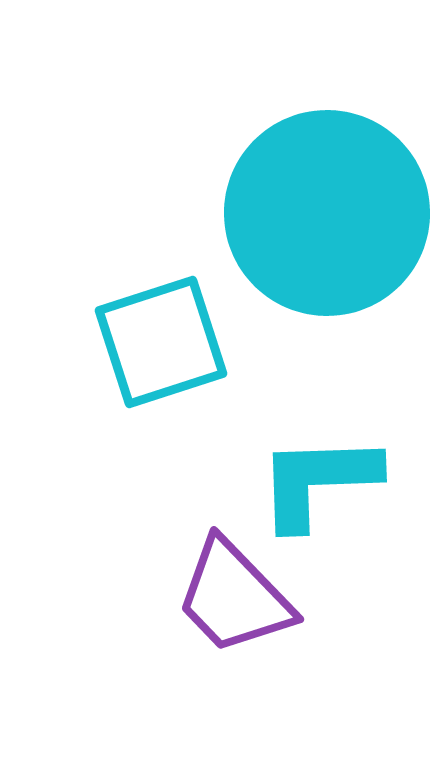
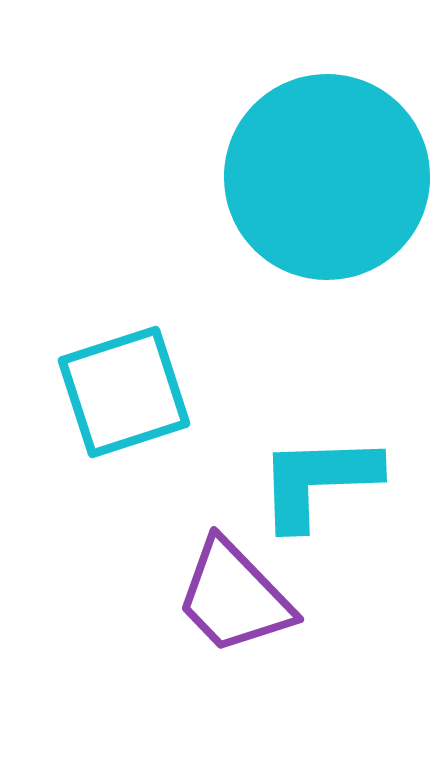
cyan circle: moved 36 px up
cyan square: moved 37 px left, 50 px down
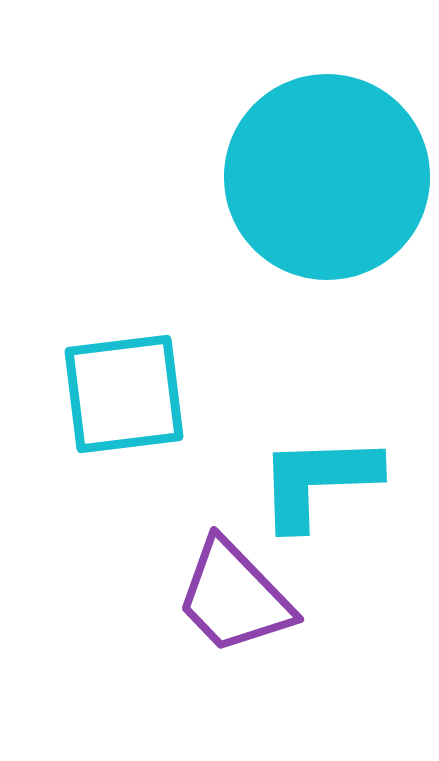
cyan square: moved 2 px down; rotated 11 degrees clockwise
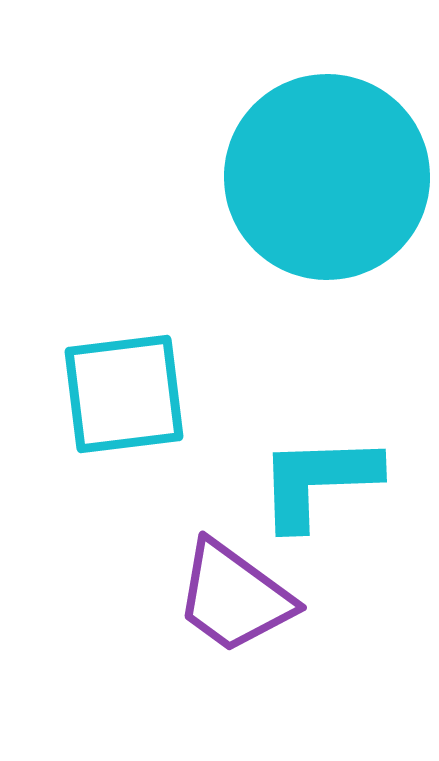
purple trapezoid: rotated 10 degrees counterclockwise
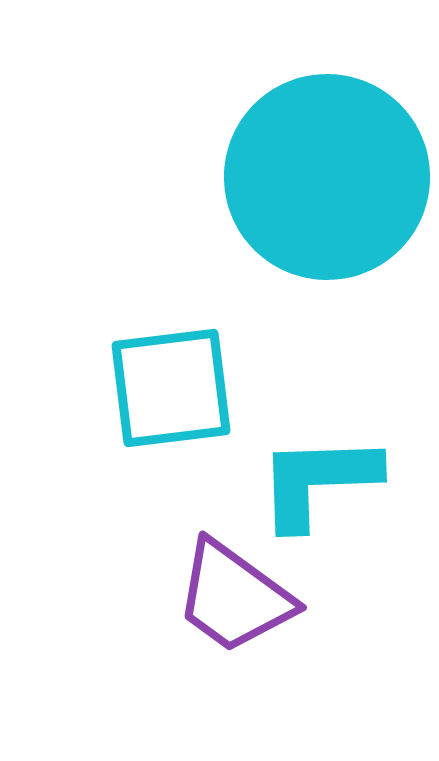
cyan square: moved 47 px right, 6 px up
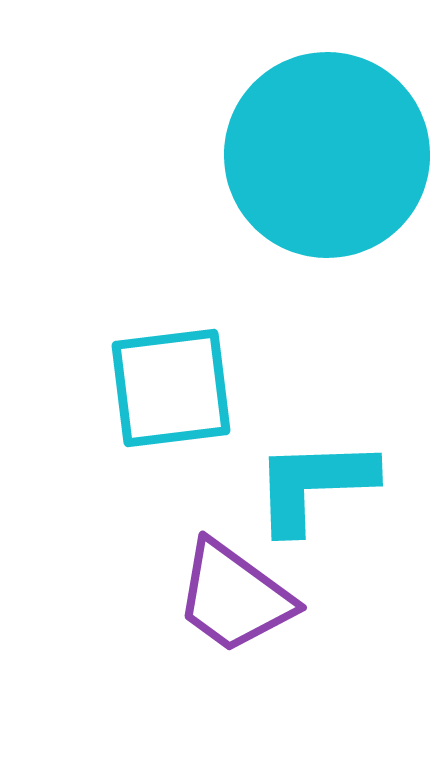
cyan circle: moved 22 px up
cyan L-shape: moved 4 px left, 4 px down
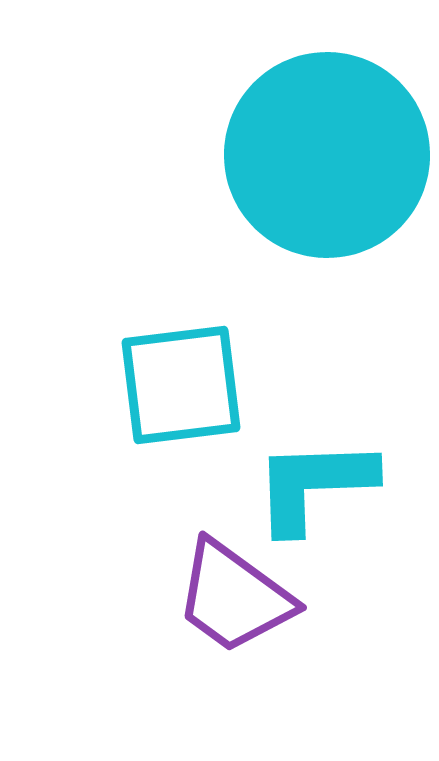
cyan square: moved 10 px right, 3 px up
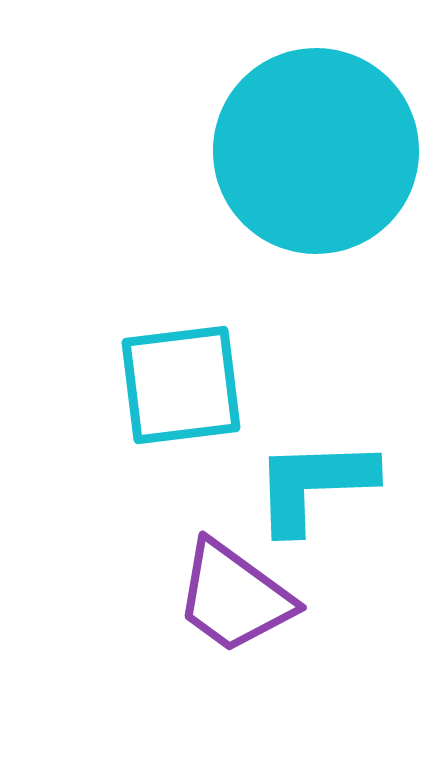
cyan circle: moved 11 px left, 4 px up
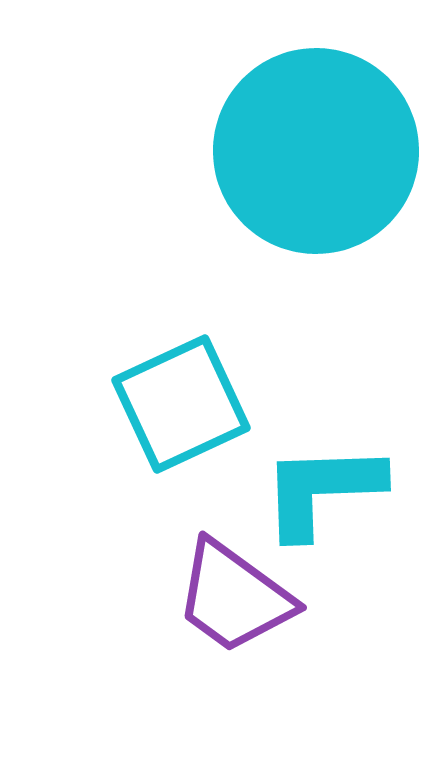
cyan square: moved 19 px down; rotated 18 degrees counterclockwise
cyan L-shape: moved 8 px right, 5 px down
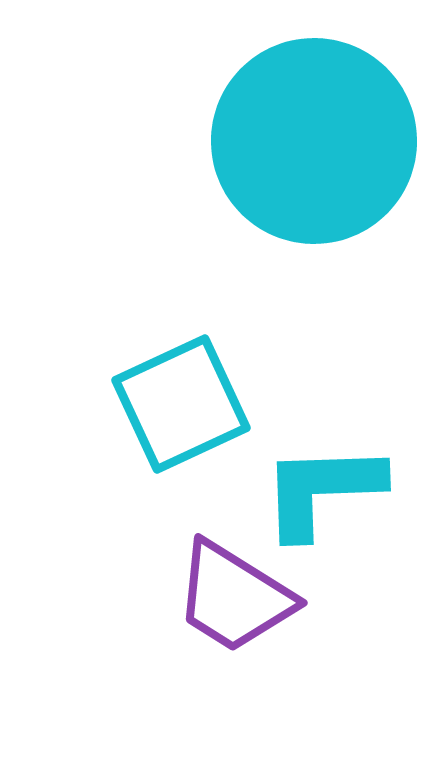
cyan circle: moved 2 px left, 10 px up
purple trapezoid: rotated 4 degrees counterclockwise
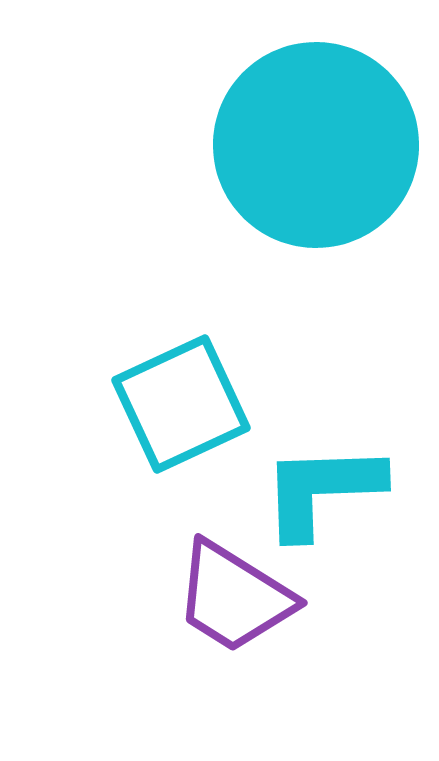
cyan circle: moved 2 px right, 4 px down
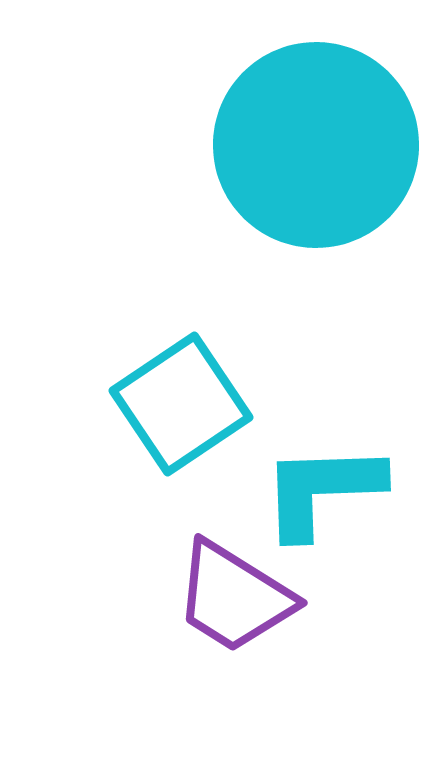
cyan square: rotated 9 degrees counterclockwise
